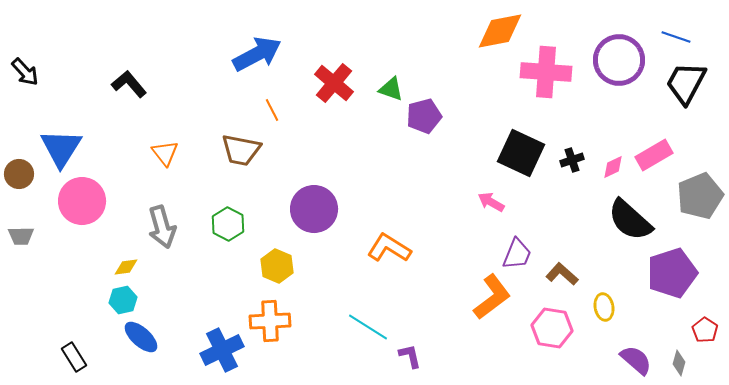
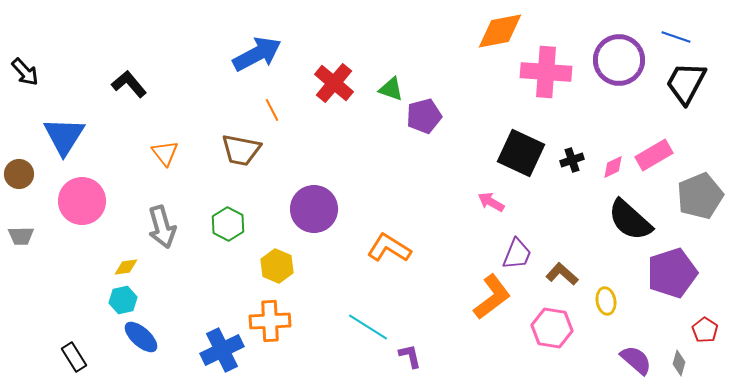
blue triangle at (61, 148): moved 3 px right, 12 px up
yellow ellipse at (604, 307): moved 2 px right, 6 px up
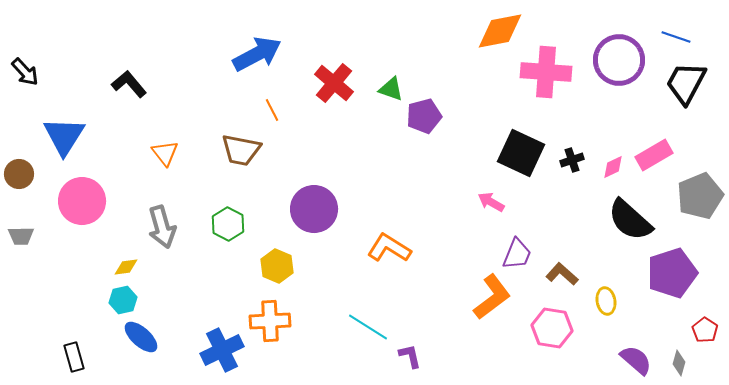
black rectangle at (74, 357): rotated 16 degrees clockwise
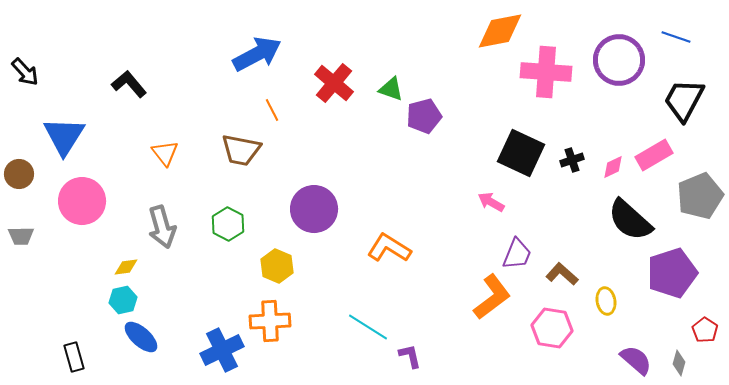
black trapezoid at (686, 83): moved 2 px left, 17 px down
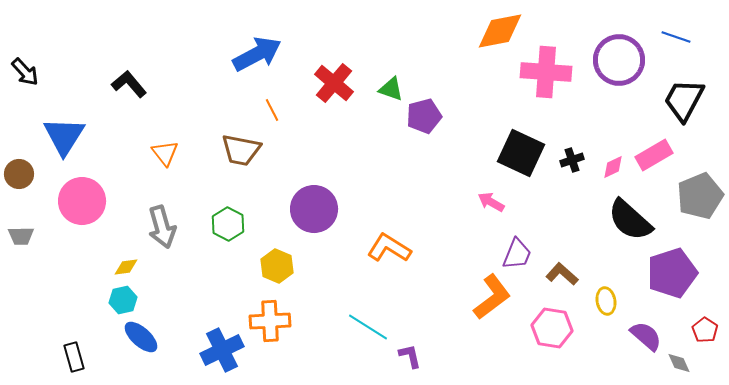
purple semicircle at (636, 360): moved 10 px right, 24 px up
gray diamond at (679, 363): rotated 40 degrees counterclockwise
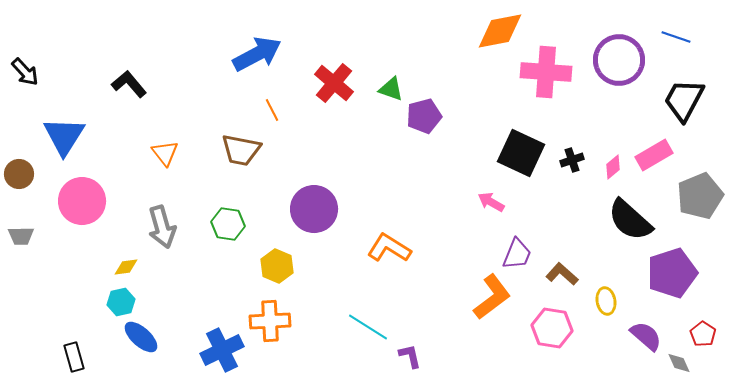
pink diamond at (613, 167): rotated 15 degrees counterclockwise
green hexagon at (228, 224): rotated 20 degrees counterclockwise
cyan hexagon at (123, 300): moved 2 px left, 2 px down
red pentagon at (705, 330): moved 2 px left, 4 px down
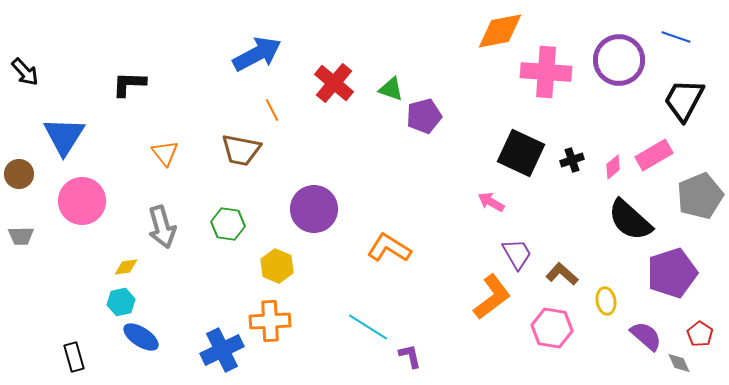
black L-shape at (129, 84): rotated 48 degrees counterclockwise
purple trapezoid at (517, 254): rotated 52 degrees counterclockwise
red pentagon at (703, 334): moved 3 px left
blue ellipse at (141, 337): rotated 9 degrees counterclockwise
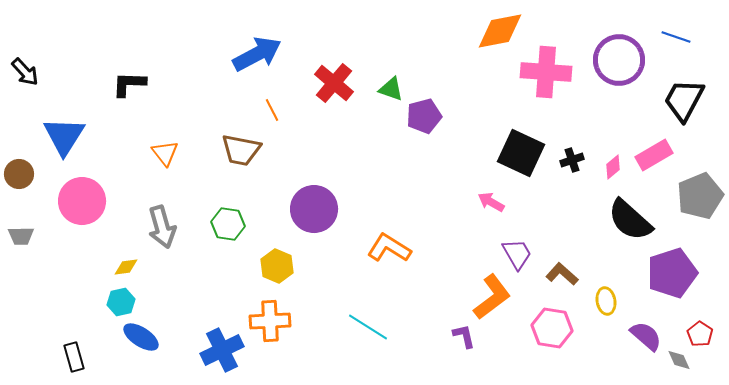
purple L-shape at (410, 356): moved 54 px right, 20 px up
gray diamond at (679, 363): moved 3 px up
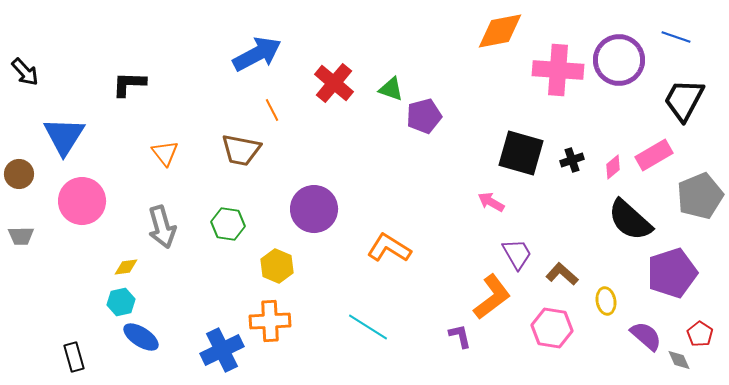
pink cross at (546, 72): moved 12 px right, 2 px up
black square at (521, 153): rotated 9 degrees counterclockwise
purple L-shape at (464, 336): moved 4 px left
